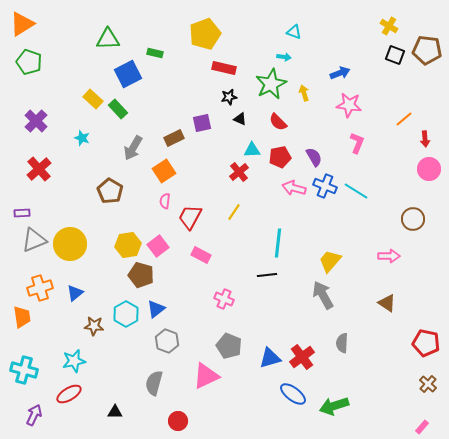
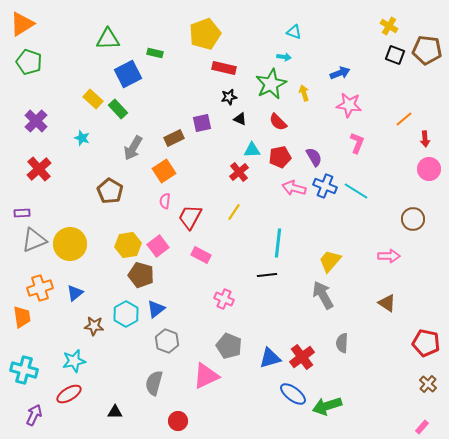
green arrow at (334, 406): moved 7 px left
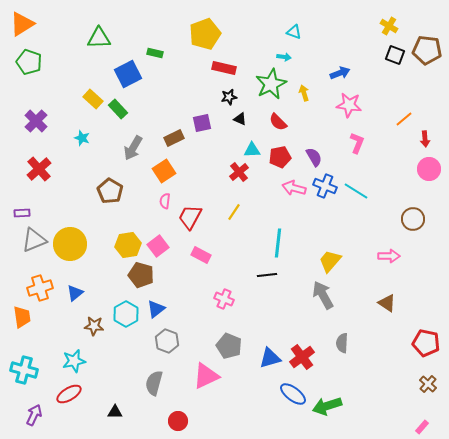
green triangle at (108, 39): moved 9 px left, 1 px up
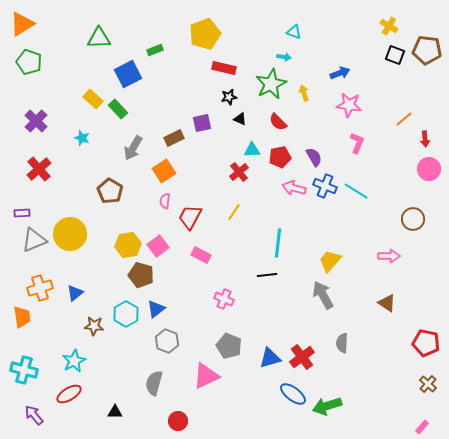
green rectangle at (155, 53): moved 3 px up; rotated 35 degrees counterclockwise
yellow circle at (70, 244): moved 10 px up
cyan star at (74, 361): rotated 15 degrees counterclockwise
purple arrow at (34, 415): rotated 65 degrees counterclockwise
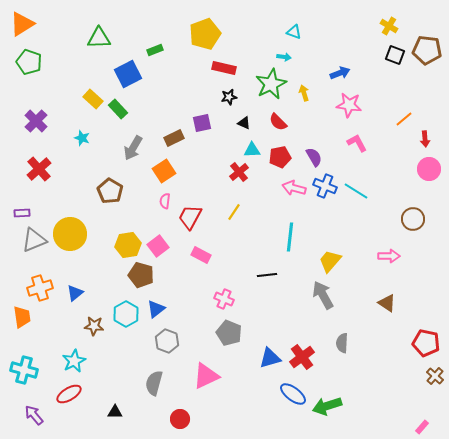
black triangle at (240, 119): moved 4 px right, 4 px down
pink L-shape at (357, 143): rotated 50 degrees counterclockwise
cyan line at (278, 243): moved 12 px right, 6 px up
gray pentagon at (229, 346): moved 13 px up
brown cross at (428, 384): moved 7 px right, 8 px up
red circle at (178, 421): moved 2 px right, 2 px up
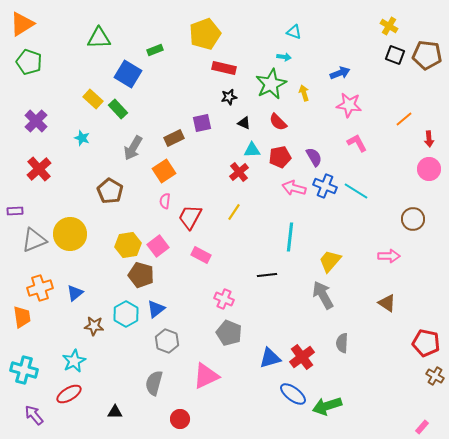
brown pentagon at (427, 50): moved 5 px down
blue square at (128, 74): rotated 32 degrees counterclockwise
red arrow at (425, 139): moved 4 px right
purple rectangle at (22, 213): moved 7 px left, 2 px up
brown cross at (435, 376): rotated 12 degrees counterclockwise
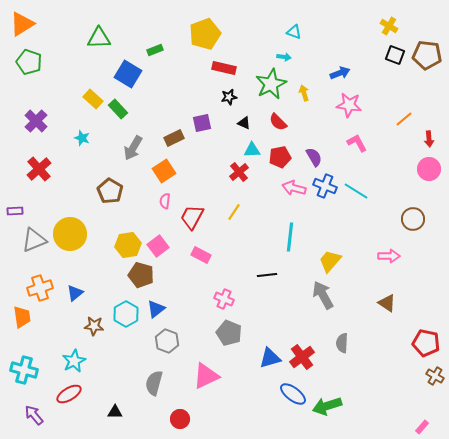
red trapezoid at (190, 217): moved 2 px right
